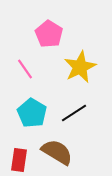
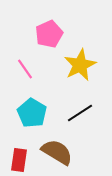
pink pentagon: rotated 16 degrees clockwise
yellow star: moved 2 px up
black line: moved 6 px right
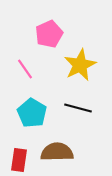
black line: moved 2 px left, 5 px up; rotated 48 degrees clockwise
brown semicircle: rotated 32 degrees counterclockwise
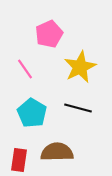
yellow star: moved 2 px down
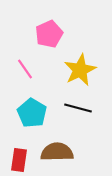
yellow star: moved 3 px down
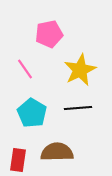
pink pentagon: rotated 12 degrees clockwise
black line: rotated 20 degrees counterclockwise
red rectangle: moved 1 px left
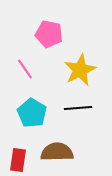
pink pentagon: rotated 24 degrees clockwise
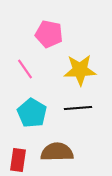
yellow star: rotated 24 degrees clockwise
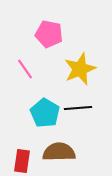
yellow star: moved 1 px up; rotated 20 degrees counterclockwise
cyan pentagon: moved 13 px right
brown semicircle: moved 2 px right
red rectangle: moved 4 px right, 1 px down
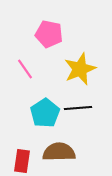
cyan pentagon: rotated 8 degrees clockwise
